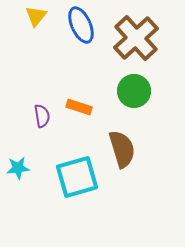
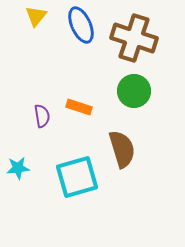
brown cross: moved 2 px left; rotated 30 degrees counterclockwise
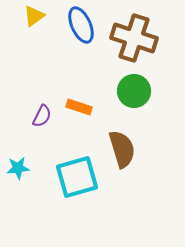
yellow triangle: moved 2 px left; rotated 15 degrees clockwise
purple semicircle: rotated 35 degrees clockwise
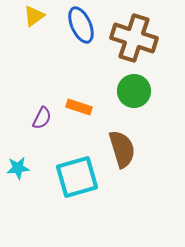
purple semicircle: moved 2 px down
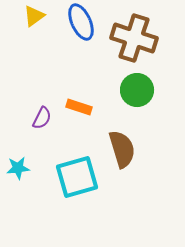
blue ellipse: moved 3 px up
green circle: moved 3 px right, 1 px up
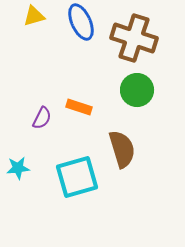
yellow triangle: rotated 20 degrees clockwise
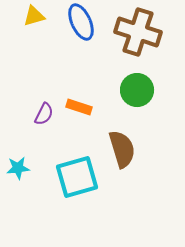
brown cross: moved 4 px right, 6 px up
purple semicircle: moved 2 px right, 4 px up
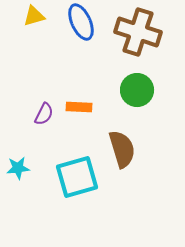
orange rectangle: rotated 15 degrees counterclockwise
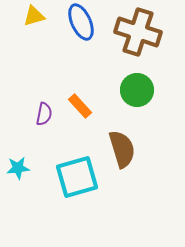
orange rectangle: moved 1 px right, 1 px up; rotated 45 degrees clockwise
purple semicircle: rotated 15 degrees counterclockwise
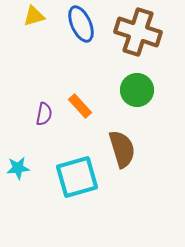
blue ellipse: moved 2 px down
